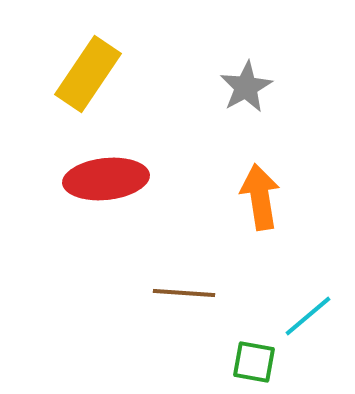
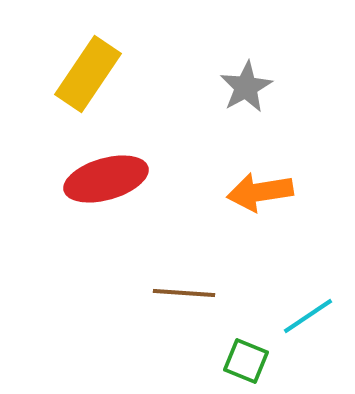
red ellipse: rotated 10 degrees counterclockwise
orange arrow: moved 5 px up; rotated 90 degrees counterclockwise
cyan line: rotated 6 degrees clockwise
green square: moved 8 px left, 1 px up; rotated 12 degrees clockwise
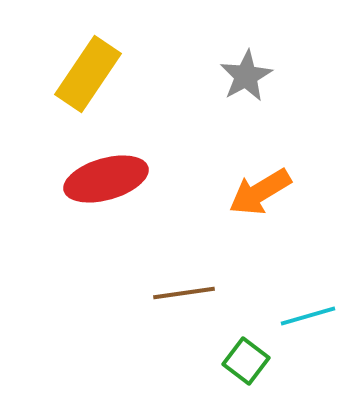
gray star: moved 11 px up
orange arrow: rotated 22 degrees counterclockwise
brown line: rotated 12 degrees counterclockwise
cyan line: rotated 18 degrees clockwise
green square: rotated 15 degrees clockwise
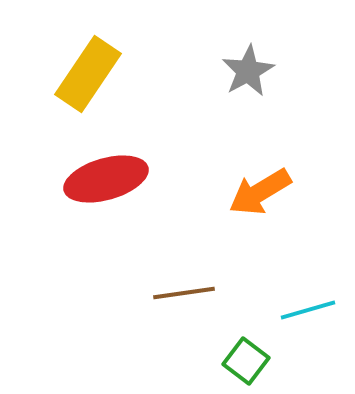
gray star: moved 2 px right, 5 px up
cyan line: moved 6 px up
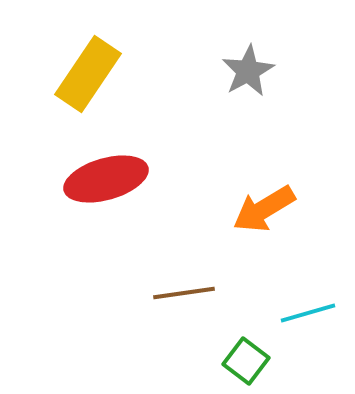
orange arrow: moved 4 px right, 17 px down
cyan line: moved 3 px down
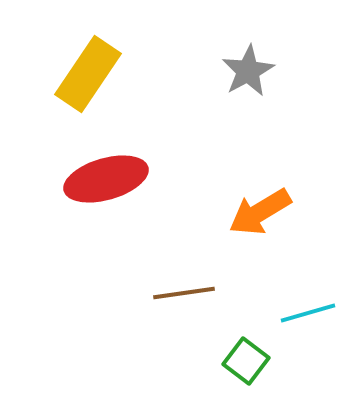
orange arrow: moved 4 px left, 3 px down
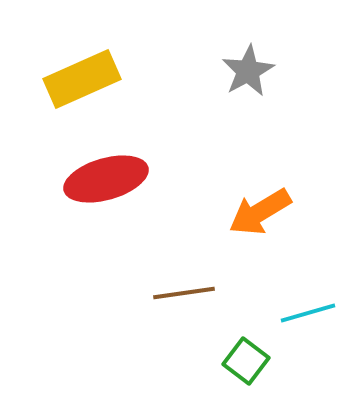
yellow rectangle: moved 6 px left, 5 px down; rotated 32 degrees clockwise
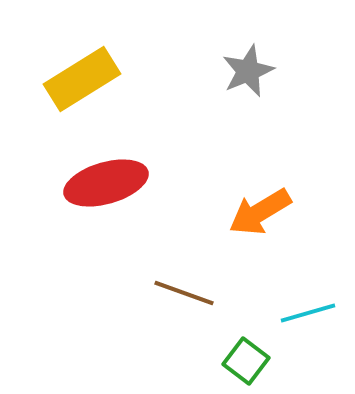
gray star: rotated 6 degrees clockwise
yellow rectangle: rotated 8 degrees counterclockwise
red ellipse: moved 4 px down
brown line: rotated 28 degrees clockwise
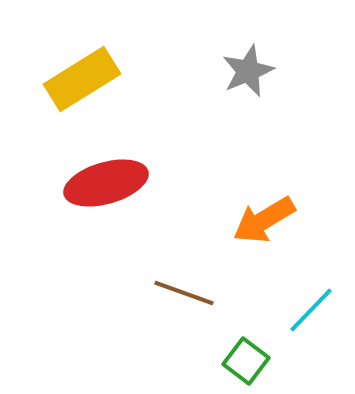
orange arrow: moved 4 px right, 8 px down
cyan line: moved 3 px right, 3 px up; rotated 30 degrees counterclockwise
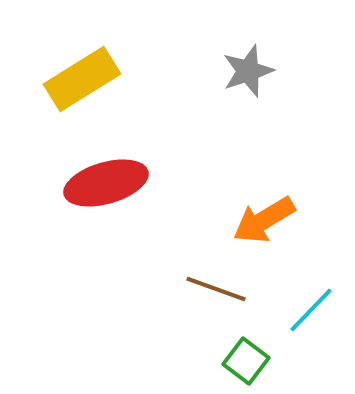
gray star: rotated 4 degrees clockwise
brown line: moved 32 px right, 4 px up
